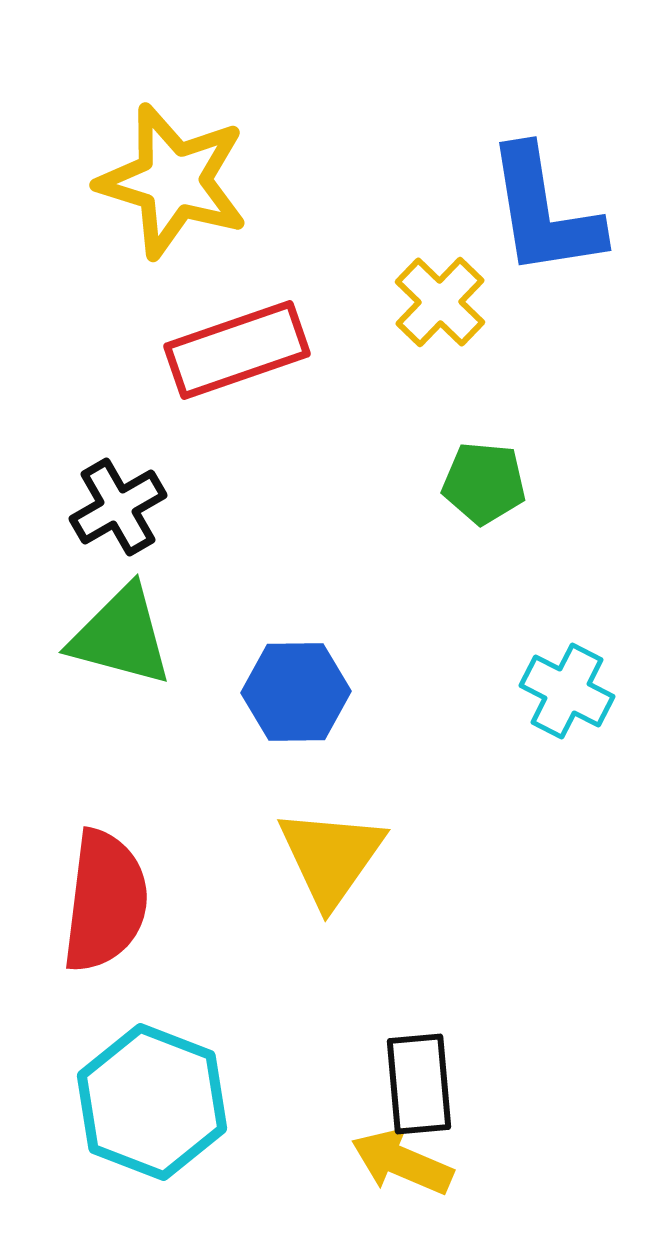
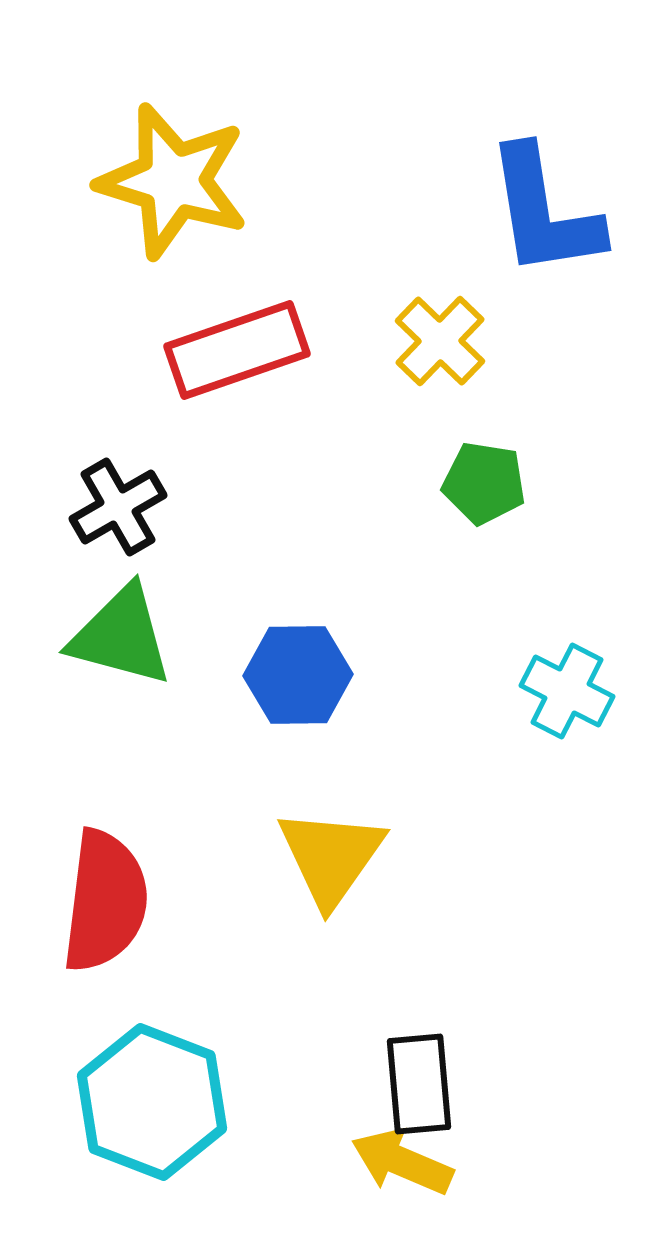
yellow cross: moved 39 px down
green pentagon: rotated 4 degrees clockwise
blue hexagon: moved 2 px right, 17 px up
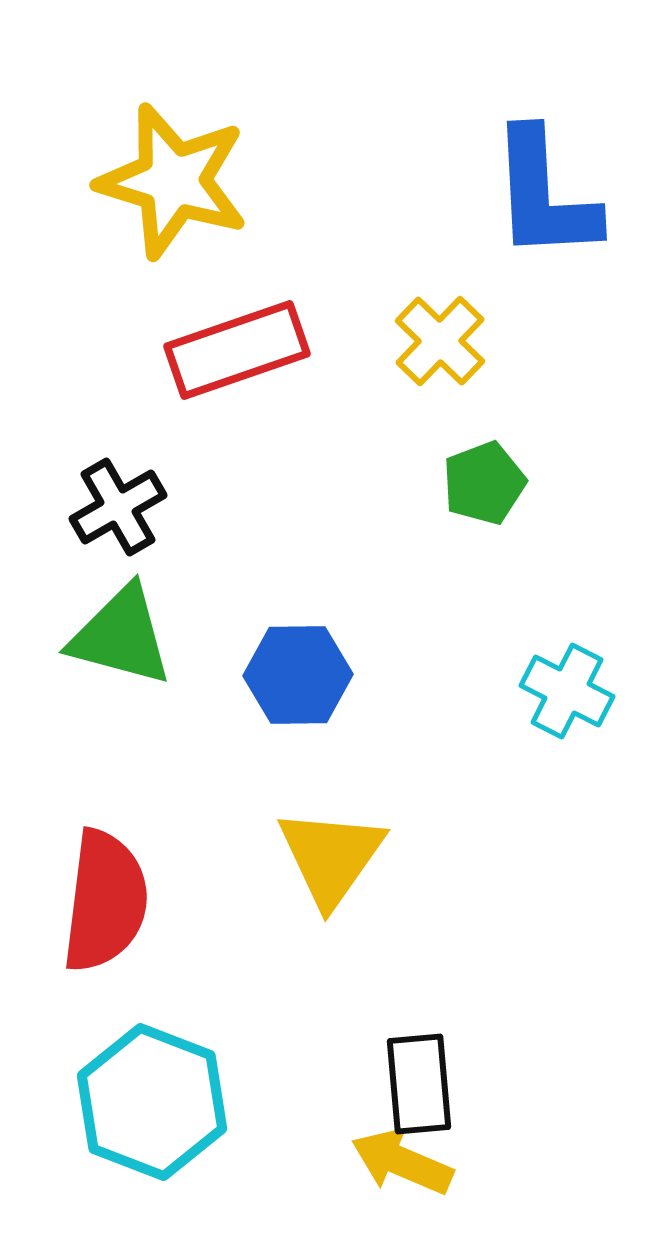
blue L-shape: moved 17 px up; rotated 6 degrees clockwise
green pentagon: rotated 30 degrees counterclockwise
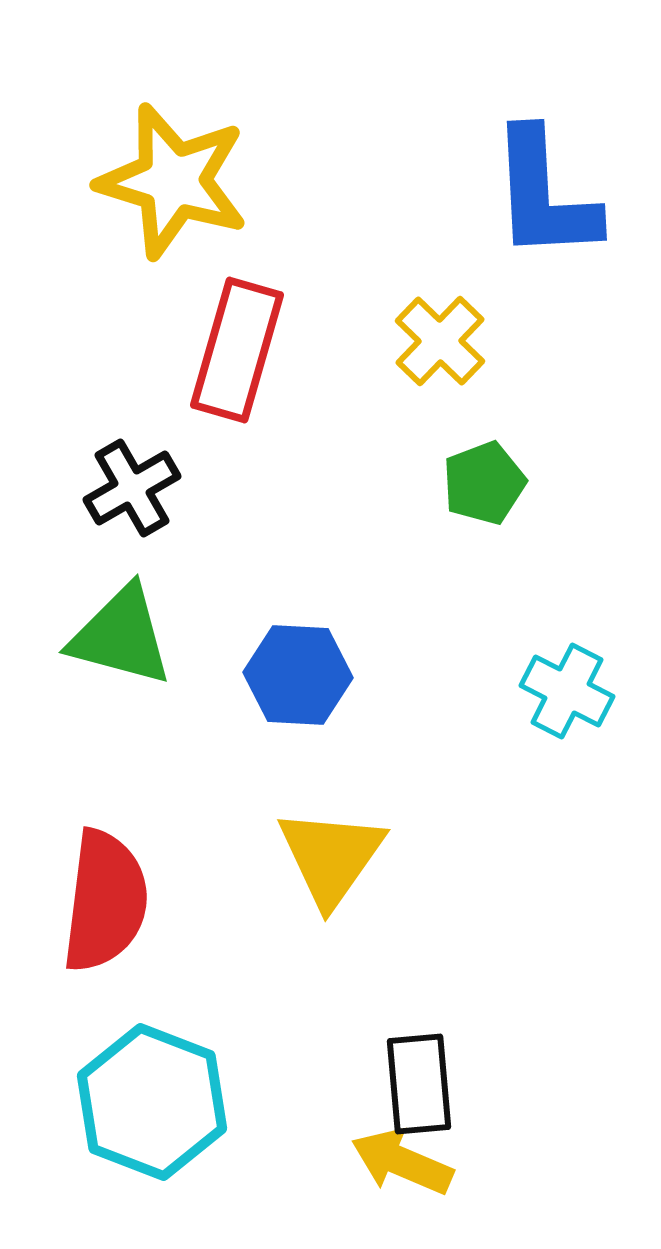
red rectangle: rotated 55 degrees counterclockwise
black cross: moved 14 px right, 19 px up
blue hexagon: rotated 4 degrees clockwise
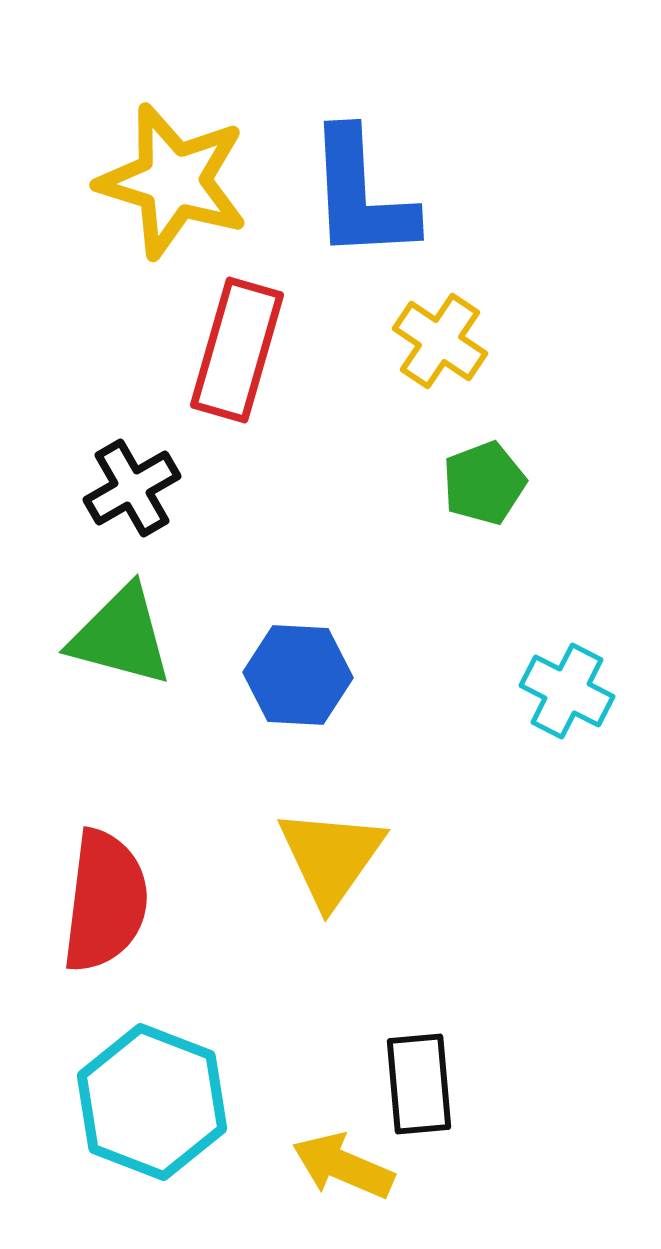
blue L-shape: moved 183 px left
yellow cross: rotated 10 degrees counterclockwise
yellow arrow: moved 59 px left, 4 px down
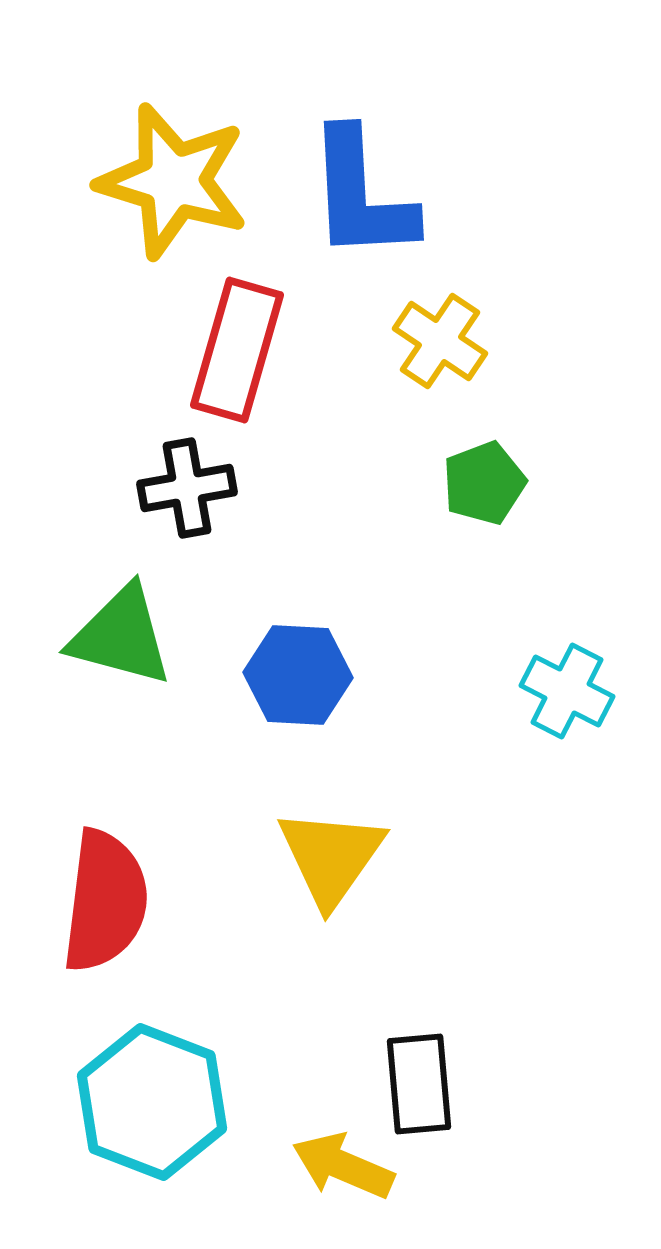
black cross: moved 55 px right; rotated 20 degrees clockwise
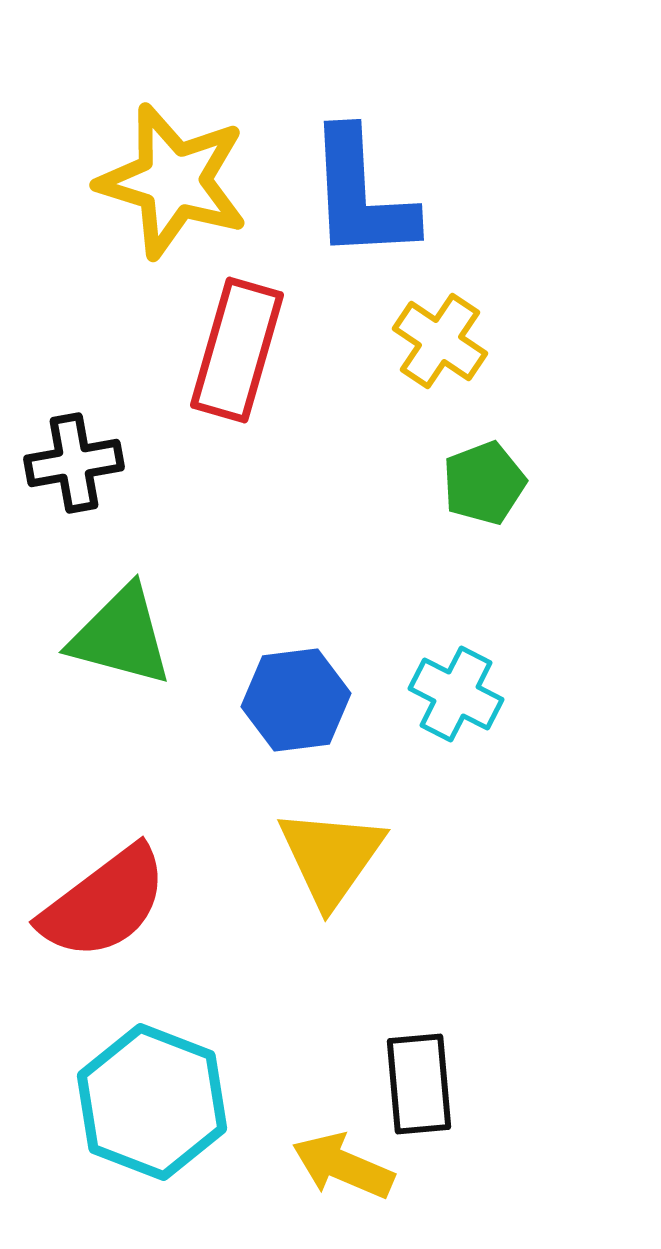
black cross: moved 113 px left, 25 px up
blue hexagon: moved 2 px left, 25 px down; rotated 10 degrees counterclockwise
cyan cross: moved 111 px left, 3 px down
red semicircle: moved 1 px left, 2 px down; rotated 46 degrees clockwise
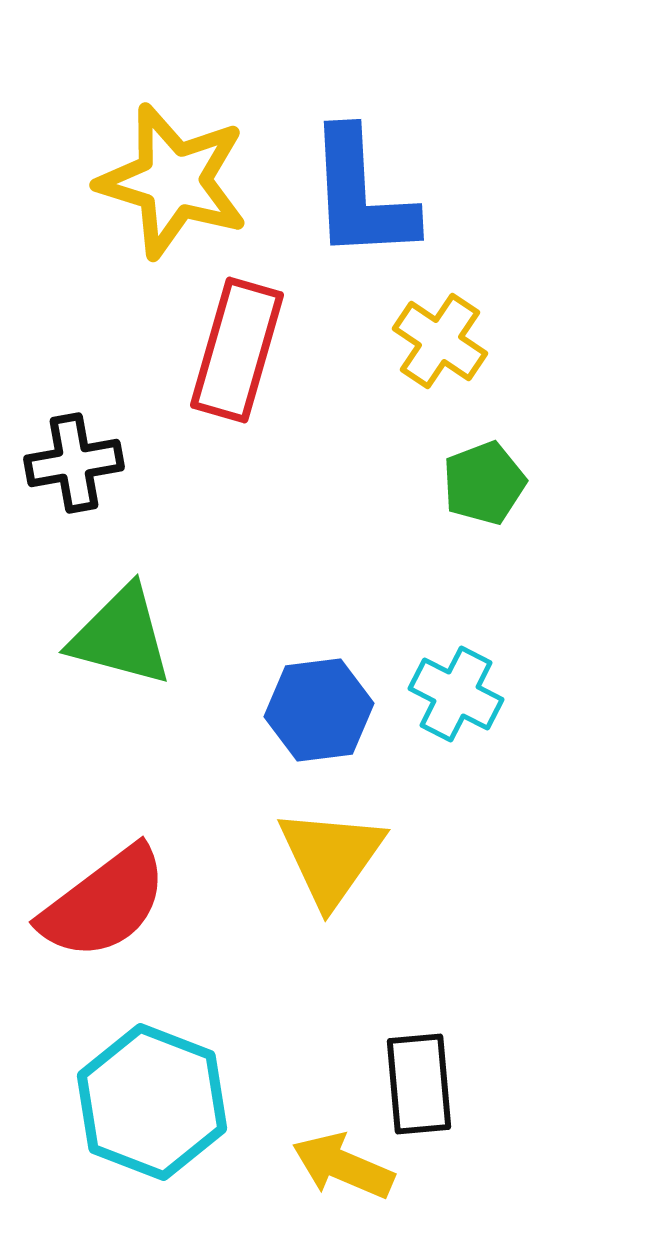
blue hexagon: moved 23 px right, 10 px down
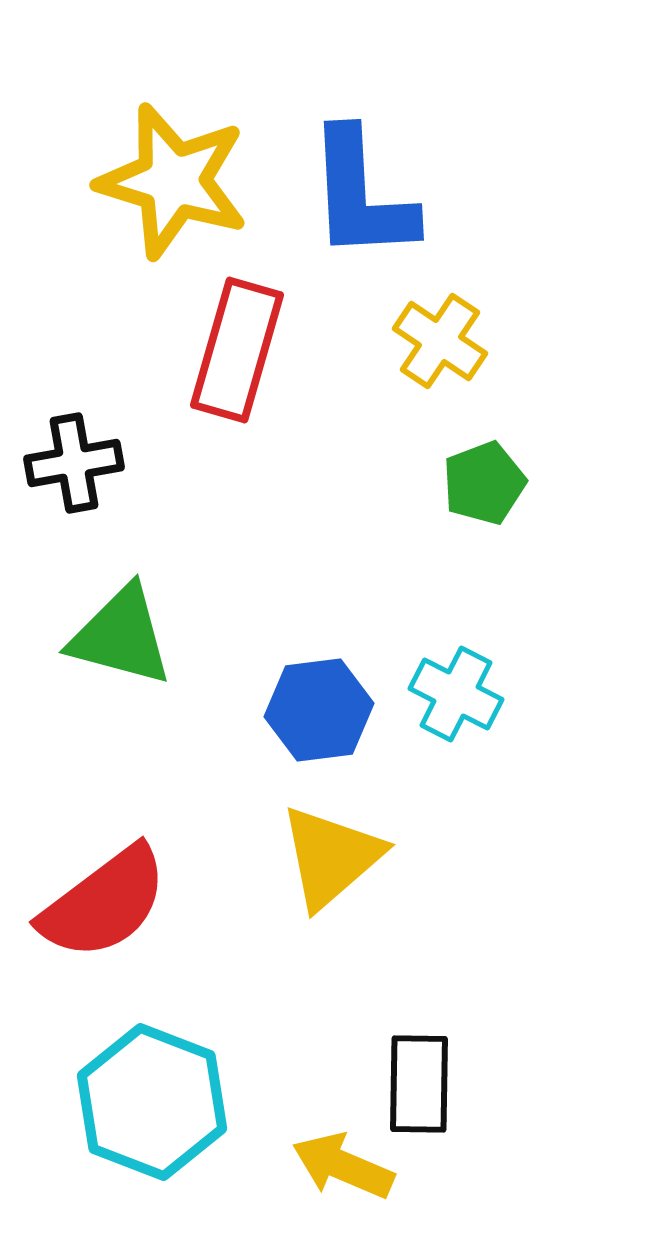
yellow triangle: rotated 14 degrees clockwise
black rectangle: rotated 6 degrees clockwise
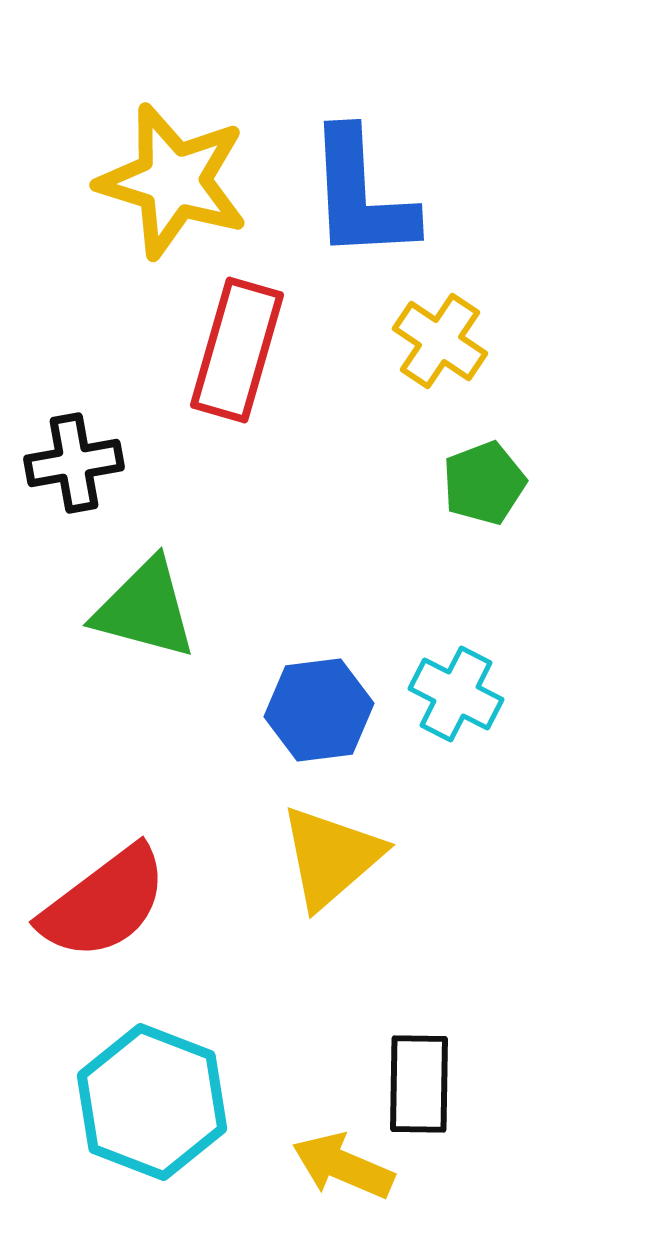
green triangle: moved 24 px right, 27 px up
